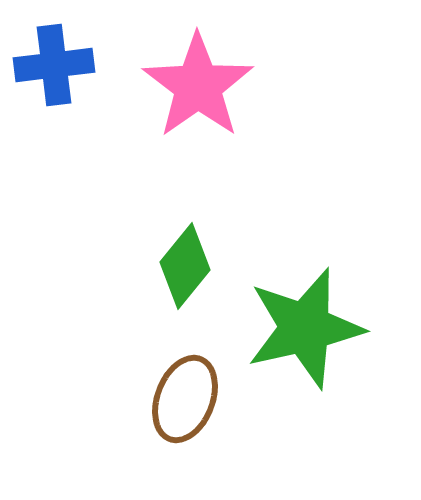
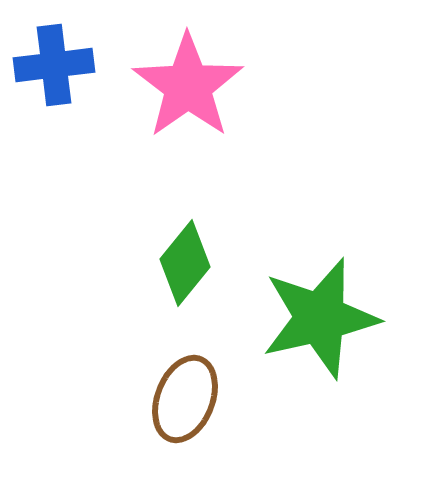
pink star: moved 10 px left
green diamond: moved 3 px up
green star: moved 15 px right, 10 px up
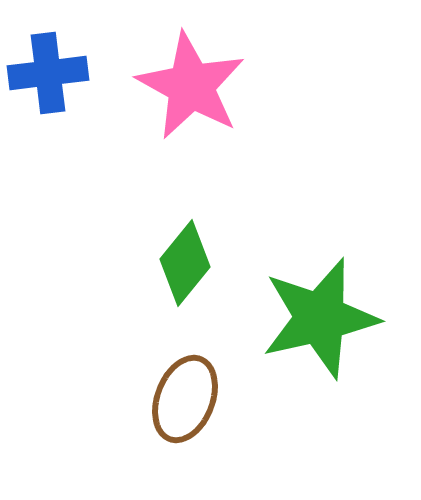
blue cross: moved 6 px left, 8 px down
pink star: moved 3 px right; rotated 8 degrees counterclockwise
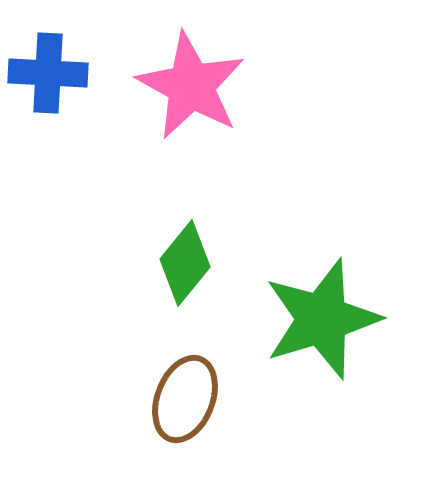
blue cross: rotated 10 degrees clockwise
green star: moved 2 px right, 1 px down; rotated 4 degrees counterclockwise
